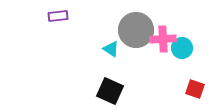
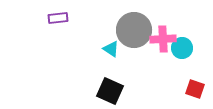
purple rectangle: moved 2 px down
gray circle: moved 2 px left
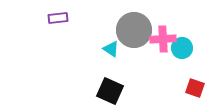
red square: moved 1 px up
